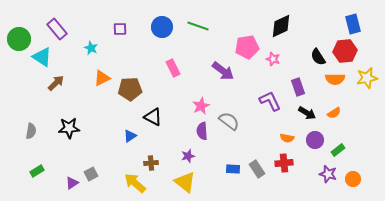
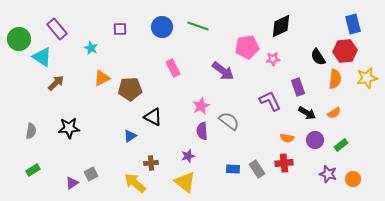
pink star at (273, 59): rotated 24 degrees counterclockwise
orange semicircle at (335, 79): rotated 84 degrees counterclockwise
green rectangle at (338, 150): moved 3 px right, 5 px up
green rectangle at (37, 171): moved 4 px left, 1 px up
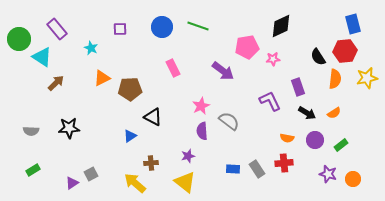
gray semicircle at (31, 131): rotated 84 degrees clockwise
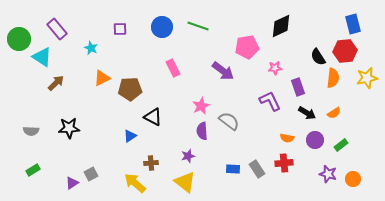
pink star at (273, 59): moved 2 px right, 9 px down
orange semicircle at (335, 79): moved 2 px left, 1 px up
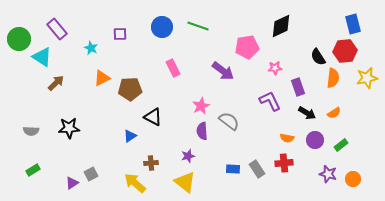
purple square at (120, 29): moved 5 px down
